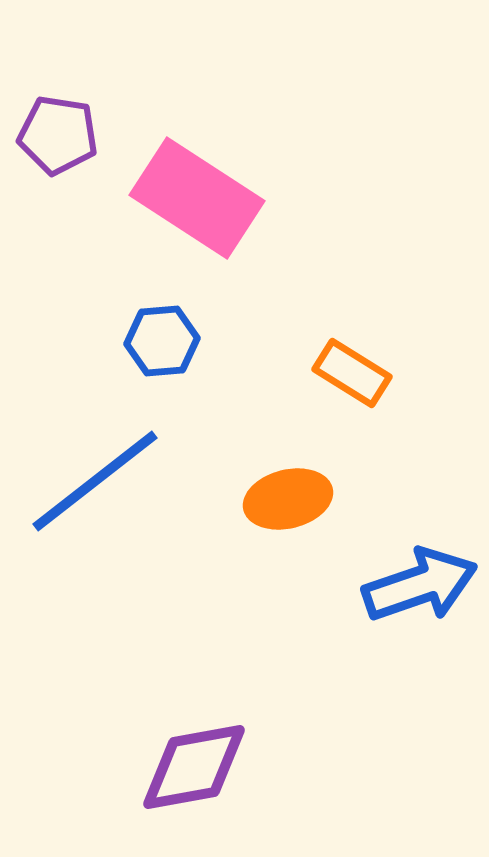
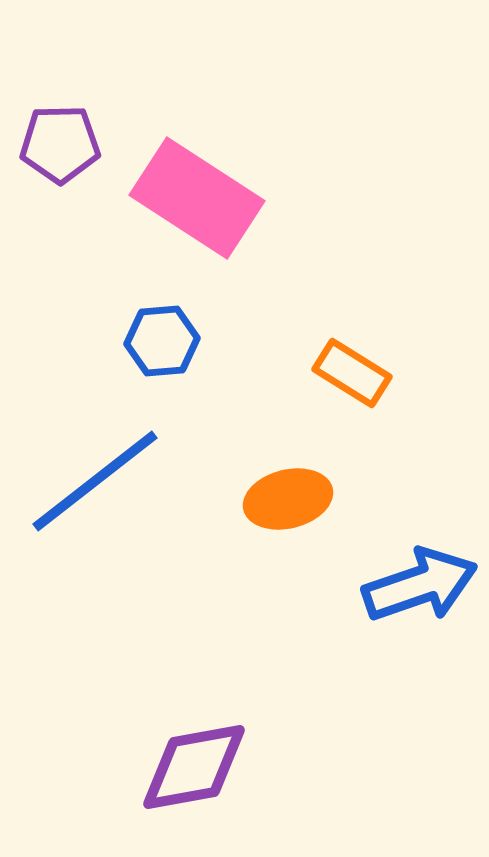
purple pentagon: moved 2 px right, 9 px down; rotated 10 degrees counterclockwise
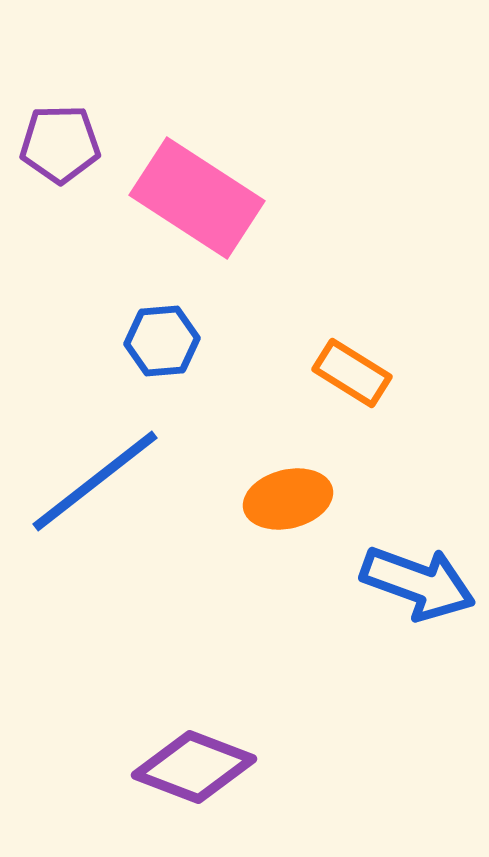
blue arrow: moved 2 px left, 2 px up; rotated 39 degrees clockwise
purple diamond: rotated 31 degrees clockwise
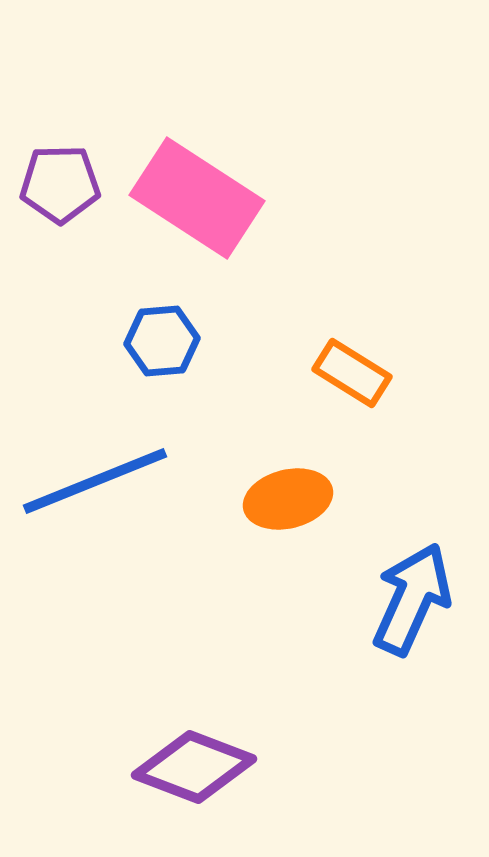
purple pentagon: moved 40 px down
blue line: rotated 16 degrees clockwise
blue arrow: moved 6 px left, 16 px down; rotated 86 degrees counterclockwise
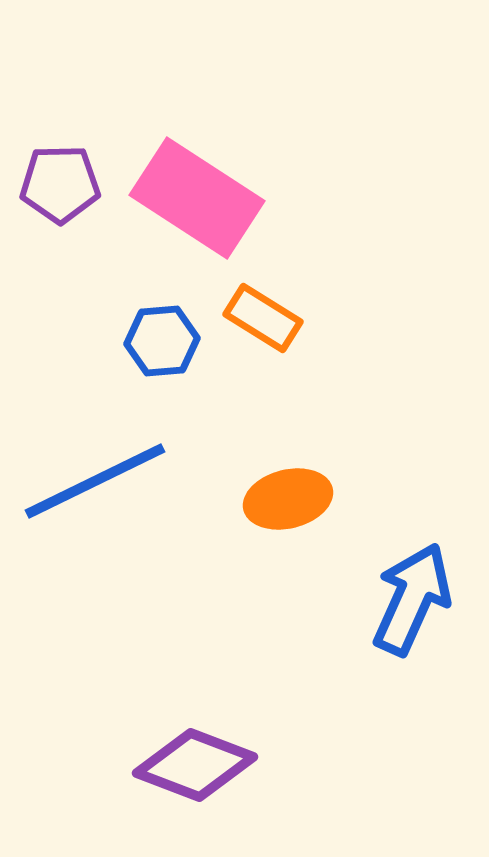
orange rectangle: moved 89 px left, 55 px up
blue line: rotated 4 degrees counterclockwise
purple diamond: moved 1 px right, 2 px up
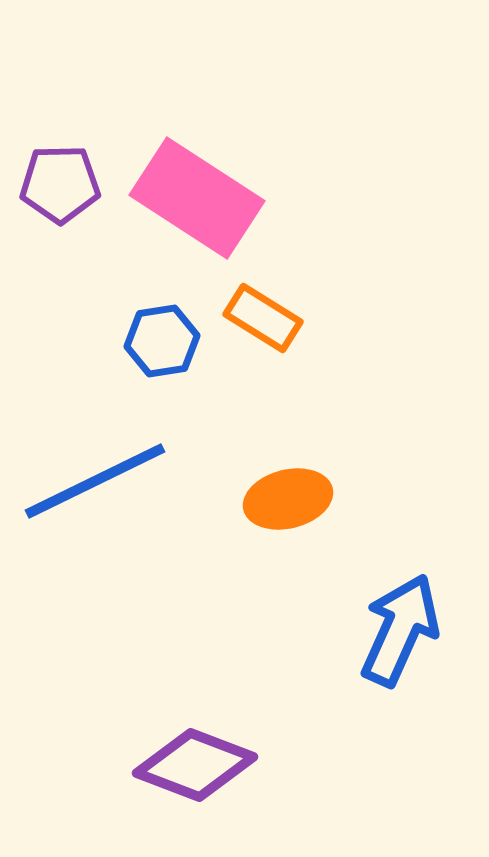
blue hexagon: rotated 4 degrees counterclockwise
blue arrow: moved 12 px left, 31 px down
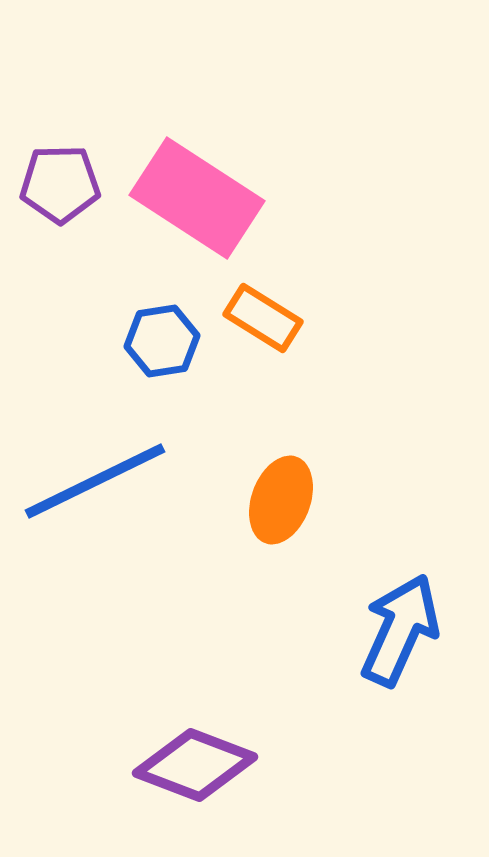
orange ellipse: moved 7 px left, 1 px down; rotated 56 degrees counterclockwise
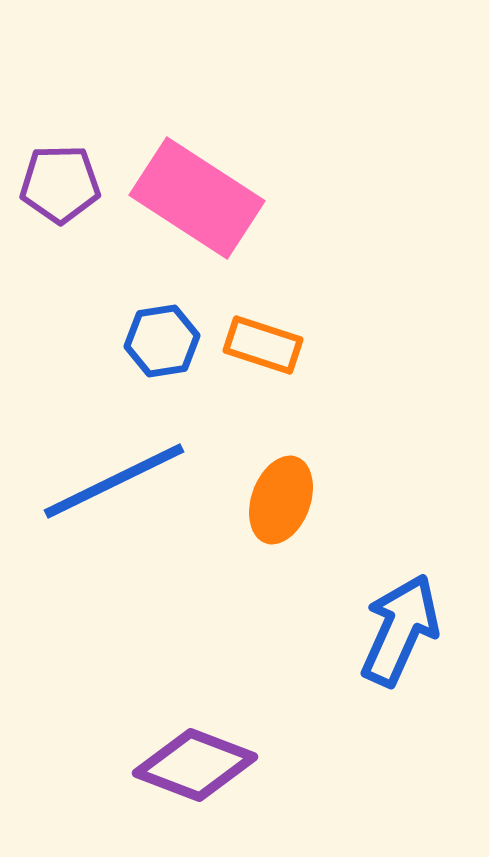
orange rectangle: moved 27 px down; rotated 14 degrees counterclockwise
blue line: moved 19 px right
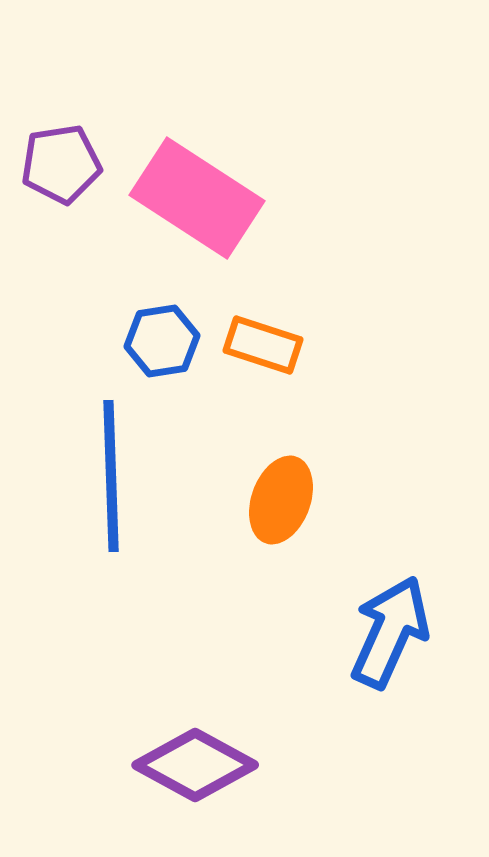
purple pentagon: moved 1 px right, 20 px up; rotated 8 degrees counterclockwise
blue line: moved 3 px left, 5 px up; rotated 66 degrees counterclockwise
blue arrow: moved 10 px left, 2 px down
purple diamond: rotated 8 degrees clockwise
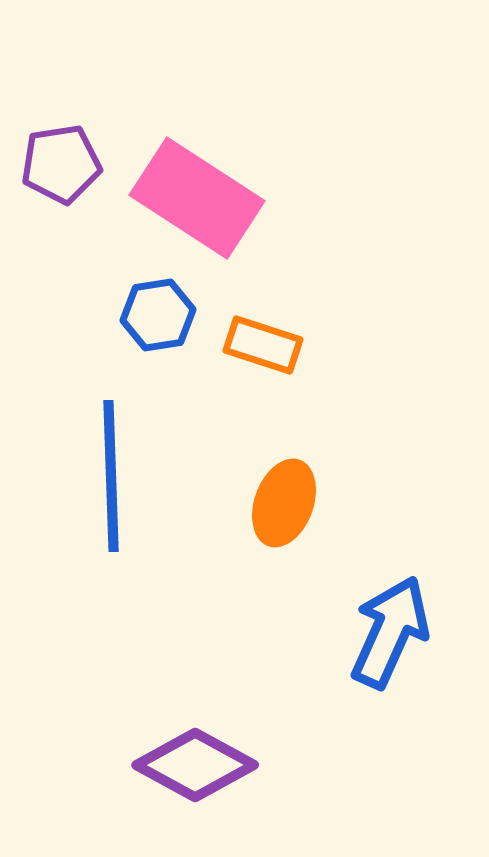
blue hexagon: moved 4 px left, 26 px up
orange ellipse: moved 3 px right, 3 px down
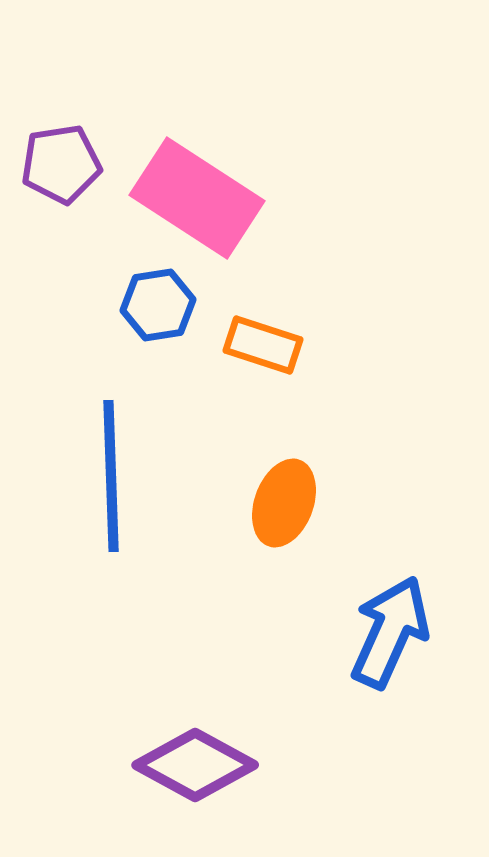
blue hexagon: moved 10 px up
